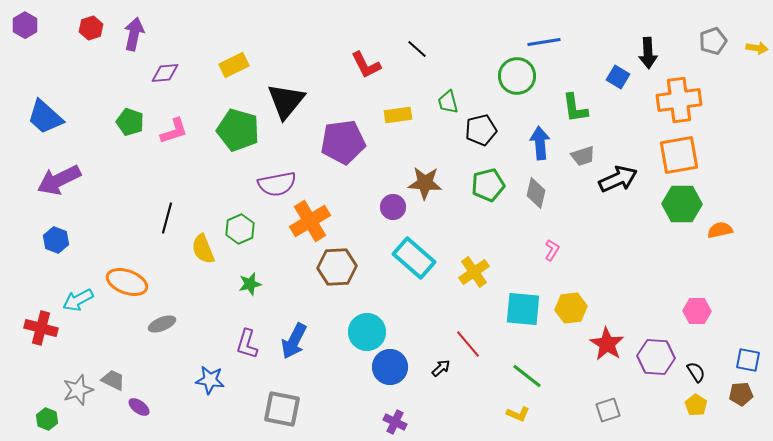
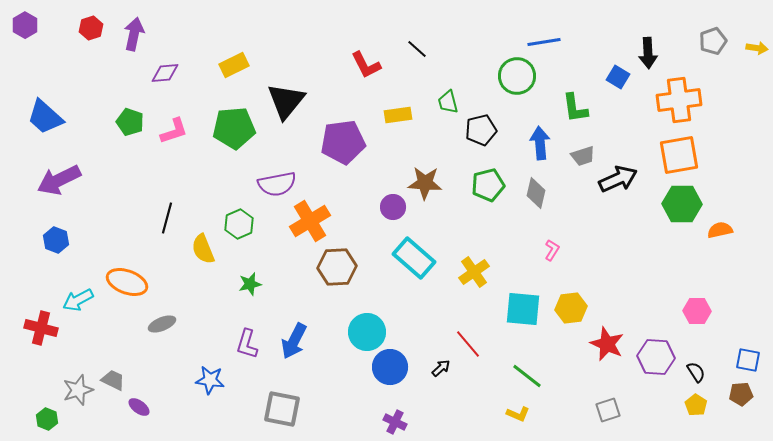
green pentagon at (238, 130): moved 4 px left, 2 px up; rotated 21 degrees counterclockwise
green hexagon at (240, 229): moved 1 px left, 5 px up
red star at (607, 344): rotated 8 degrees counterclockwise
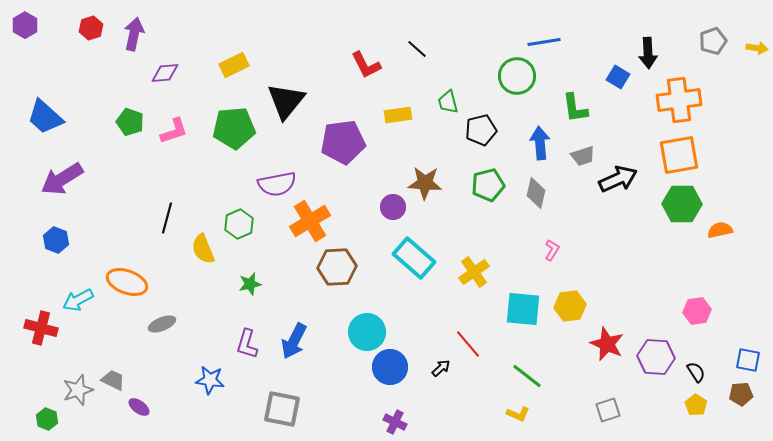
purple arrow at (59, 180): moved 3 px right, 1 px up; rotated 6 degrees counterclockwise
yellow hexagon at (571, 308): moved 1 px left, 2 px up
pink hexagon at (697, 311): rotated 8 degrees counterclockwise
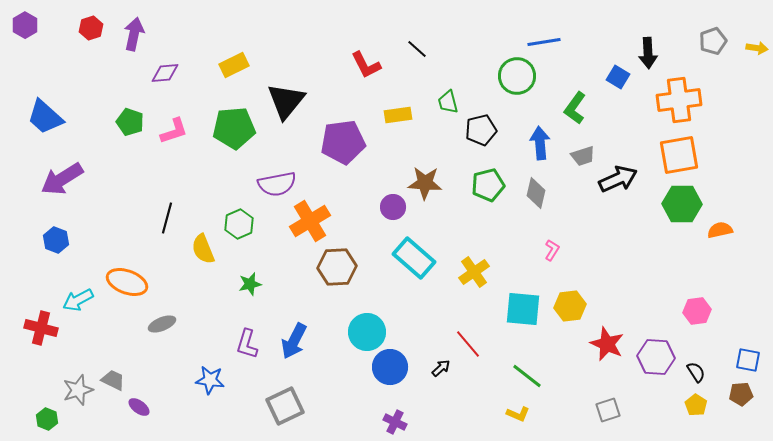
green L-shape at (575, 108): rotated 44 degrees clockwise
gray square at (282, 409): moved 3 px right, 3 px up; rotated 36 degrees counterclockwise
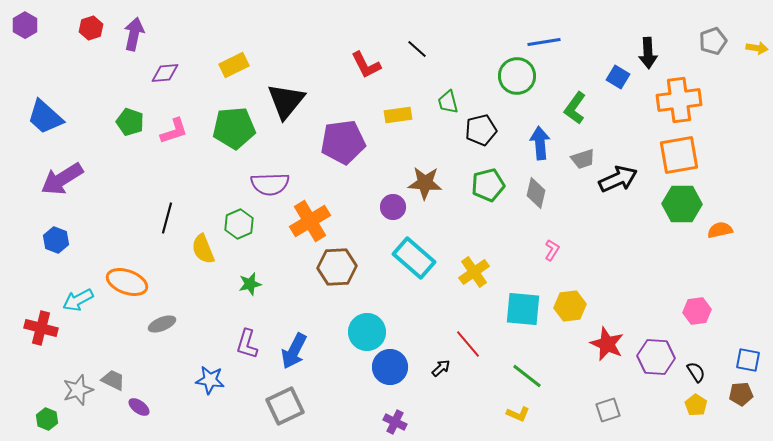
gray trapezoid at (583, 156): moved 3 px down
purple semicircle at (277, 184): moved 7 px left; rotated 9 degrees clockwise
blue arrow at (294, 341): moved 10 px down
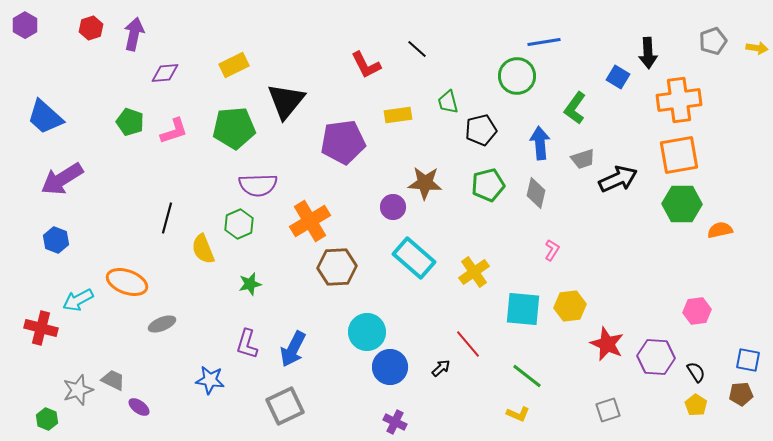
purple semicircle at (270, 184): moved 12 px left, 1 px down
blue arrow at (294, 351): moved 1 px left, 2 px up
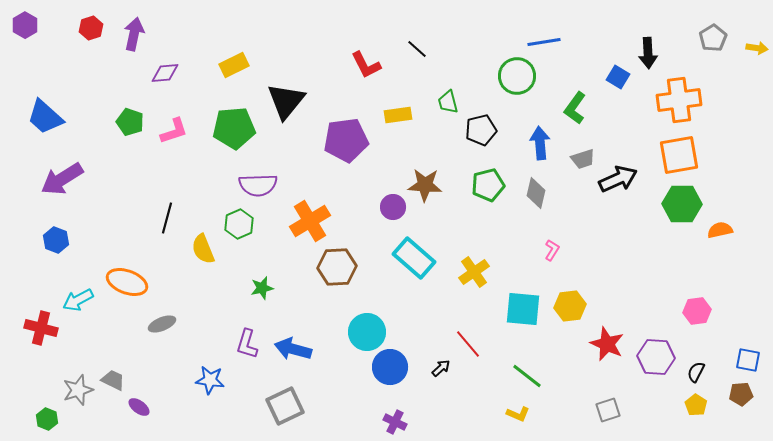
gray pentagon at (713, 41): moved 3 px up; rotated 12 degrees counterclockwise
purple pentagon at (343, 142): moved 3 px right, 2 px up
brown star at (425, 183): moved 2 px down
green star at (250, 284): moved 12 px right, 4 px down
blue arrow at (293, 349): rotated 78 degrees clockwise
black semicircle at (696, 372): rotated 120 degrees counterclockwise
